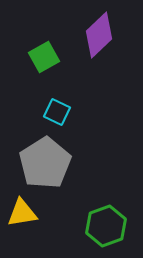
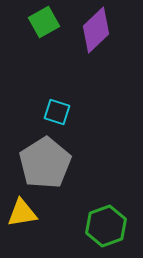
purple diamond: moved 3 px left, 5 px up
green square: moved 35 px up
cyan square: rotated 8 degrees counterclockwise
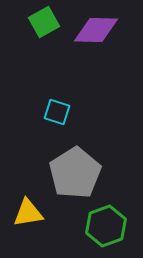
purple diamond: rotated 45 degrees clockwise
gray pentagon: moved 30 px right, 10 px down
yellow triangle: moved 6 px right
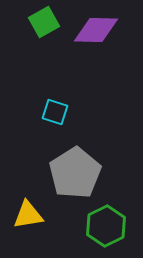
cyan square: moved 2 px left
yellow triangle: moved 2 px down
green hexagon: rotated 6 degrees counterclockwise
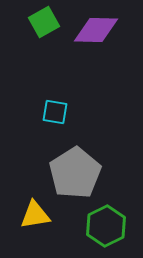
cyan square: rotated 8 degrees counterclockwise
yellow triangle: moved 7 px right
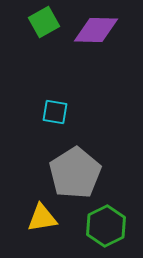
yellow triangle: moved 7 px right, 3 px down
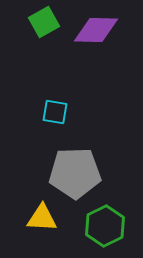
gray pentagon: rotated 30 degrees clockwise
yellow triangle: rotated 12 degrees clockwise
green hexagon: moved 1 px left
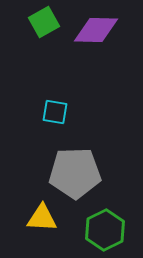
green hexagon: moved 4 px down
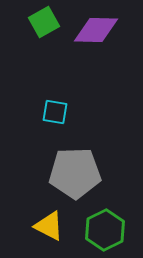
yellow triangle: moved 7 px right, 8 px down; rotated 24 degrees clockwise
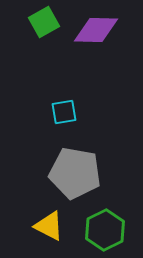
cyan square: moved 9 px right; rotated 20 degrees counterclockwise
gray pentagon: rotated 12 degrees clockwise
